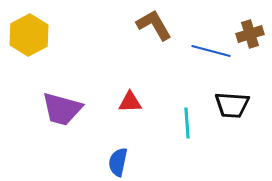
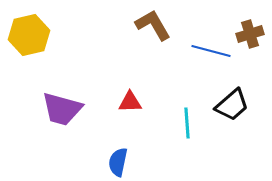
brown L-shape: moved 1 px left
yellow hexagon: rotated 15 degrees clockwise
black trapezoid: rotated 45 degrees counterclockwise
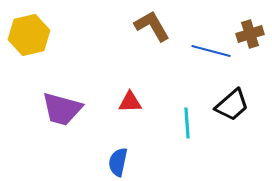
brown L-shape: moved 1 px left, 1 px down
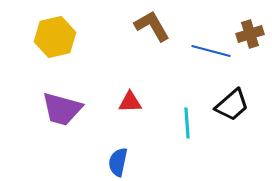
yellow hexagon: moved 26 px right, 2 px down
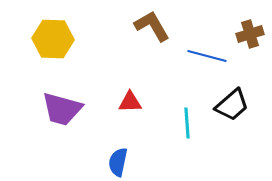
yellow hexagon: moved 2 px left, 2 px down; rotated 15 degrees clockwise
blue line: moved 4 px left, 5 px down
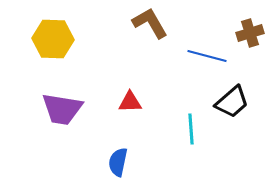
brown L-shape: moved 2 px left, 3 px up
brown cross: moved 1 px up
black trapezoid: moved 3 px up
purple trapezoid: rotated 6 degrees counterclockwise
cyan line: moved 4 px right, 6 px down
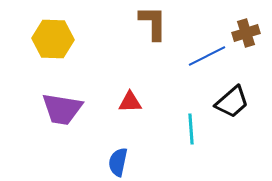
brown L-shape: moved 3 px right; rotated 30 degrees clockwise
brown cross: moved 4 px left
blue line: rotated 42 degrees counterclockwise
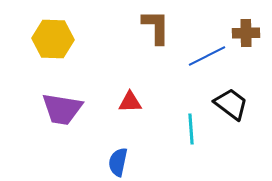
brown L-shape: moved 3 px right, 4 px down
brown cross: rotated 16 degrees clockwise
black trapezoid: moved 1 px left, 2 px down; rotated 102 degrees counterclockwise
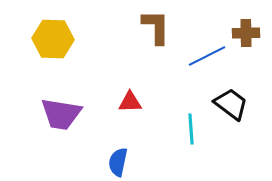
purple trapezoid: moved 1 px left, 5 px down
